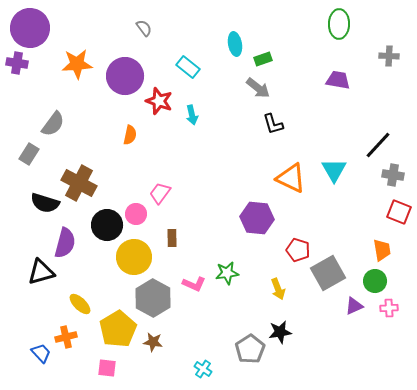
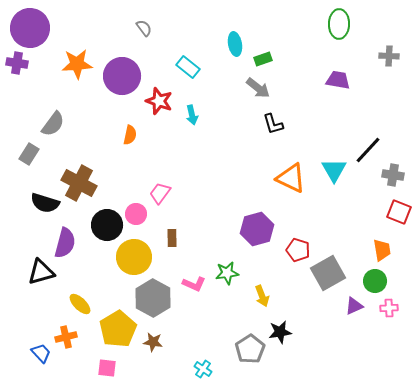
purple circle at (125, 76): moved 3 px left
black line at (378, 145): moved 10 px left, 5 px down
purple hexagon at (257, 218): moved 11 px down; rotated 20 degrees counterclockwise
yellow arrow at (278, 289): moved 16 px left, 7 px down
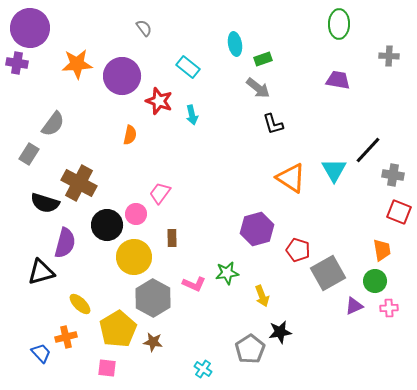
orange triangle at (291, 178): rotated 8 degrees clockwise
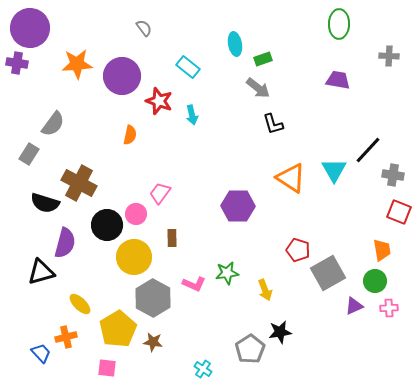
purple hexagon at (257, 229): moved 19 px left, 23 px up; rotated 16 degrees clockwise
yellow arrow at (262, 296): moved 3 px right, 6 px up
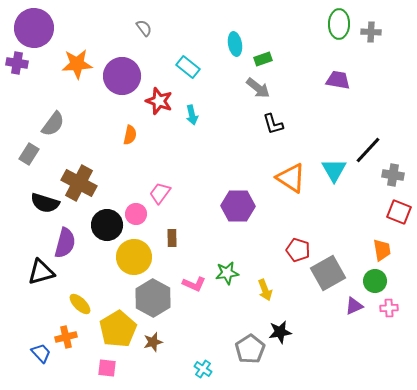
purple circle at (30, 28): moved 4 px right
gray cross at (389, 56): moved 18 px left, 24 px up
brown star at (153, 342): rotated 24 degrees counterclockwise
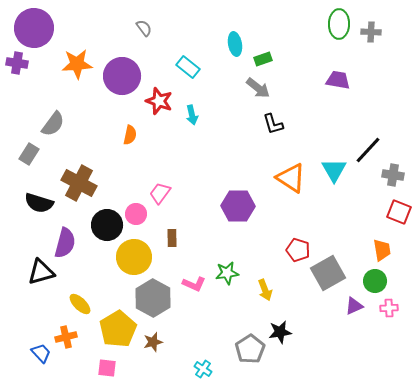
black semicircle at (45, 203): moved 6 px left
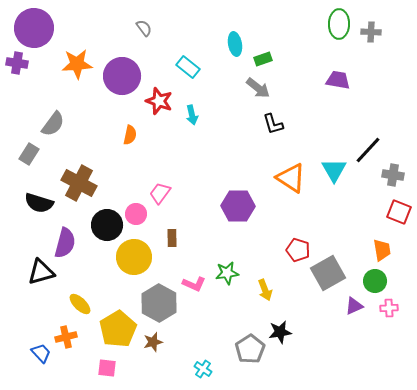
gray hexagon at (153, 298): moved 6 px right, 5 px down
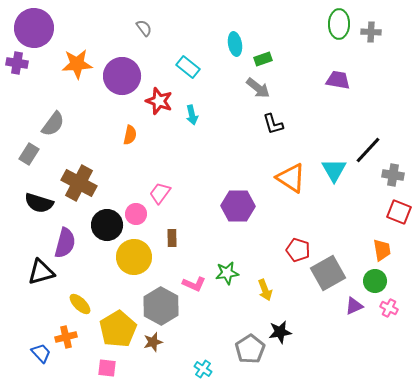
gray hexagon at (159, 303): moved 2 px right, 3 px down
pink cross at (389, 308): rotated 30 degrees clockwise
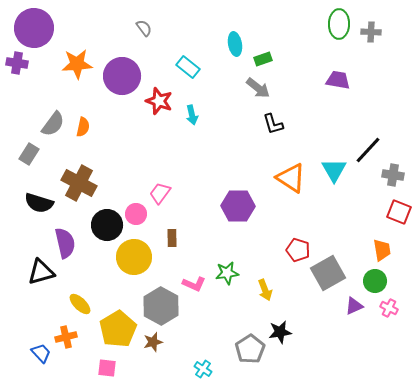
orange semicircle at (130, 135): moved 47 px left, 8 px up
purple semicircle at (65, 243): rotated 28 degrees counterclockwise
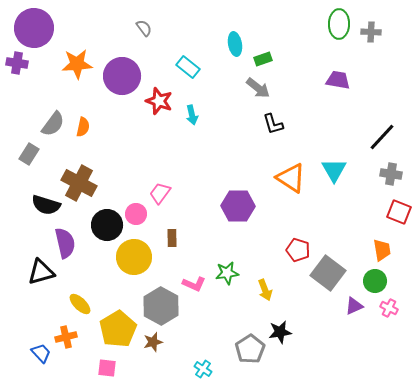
black line at (368, 150): moved 14 px right, 13 px up
gray cross at (393, 175): moved 2 px left, 1 px up
black semicircle at (39, 203): moved 7 px right, 2 px down
gray square at (328, 273): rotated 24 degrees counterclockwise
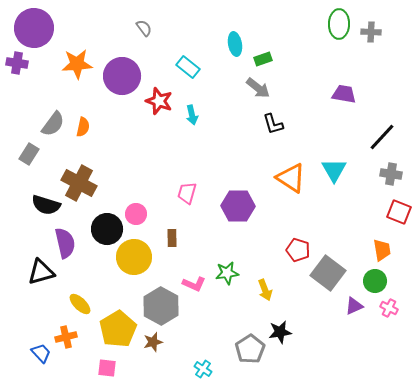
purple trapezoid at (338, 80): moved 6 px right, 14 px down
pink trapezoid at (160, 193): moved 27 px right; rotated 20 degrees counterclockwise
black circle at (107, 225): moved 4 px down
